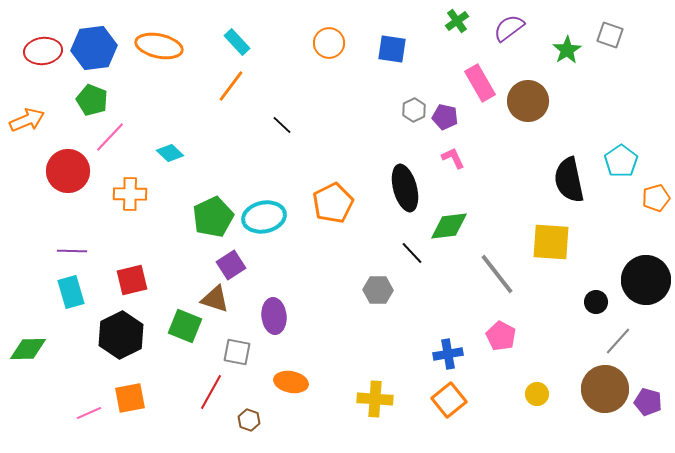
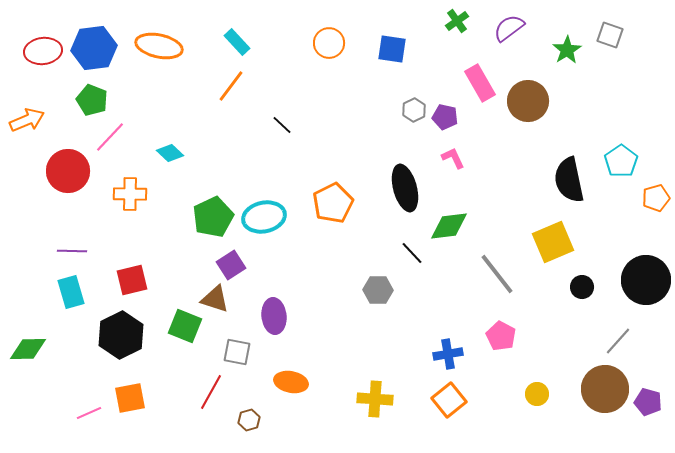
yellow square at (551, 242): moved 2 px right; rotated 27 degrees counterclockwise
black circle at (596, 302): moved 14 px left, 15 px up
brown hexagon at (249, 420): rotated 25 degrees clockwise
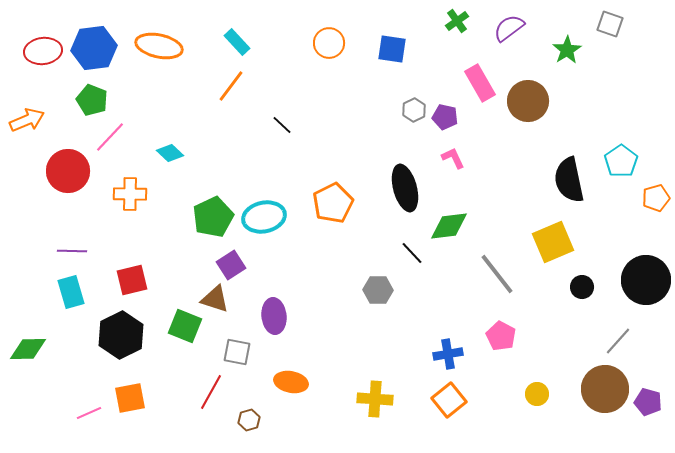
gray square at (610, 35): moved 11 px up
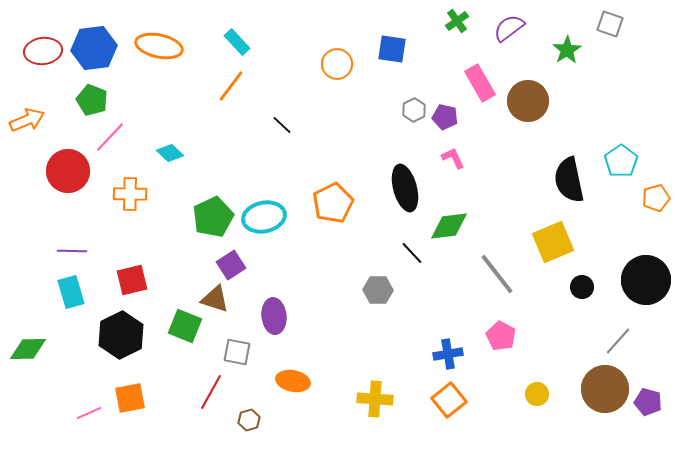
orange circle at (329, 43): moved 8 px right, 21 px down
orange ellipse at (291, 382): moved 2 px right, 1 px up
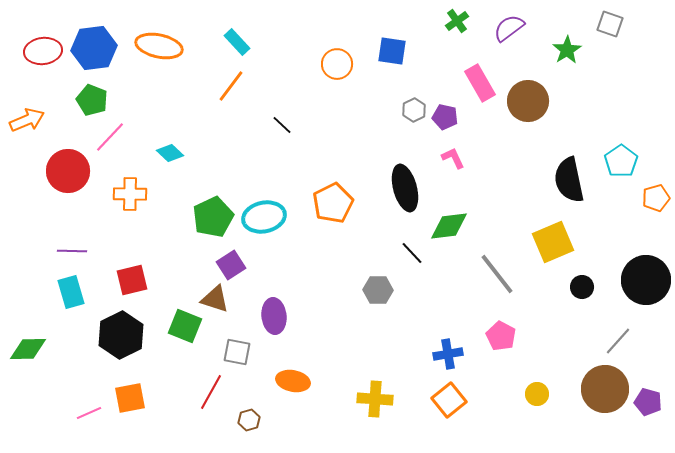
blue square at (392, 49): moved 2 px down
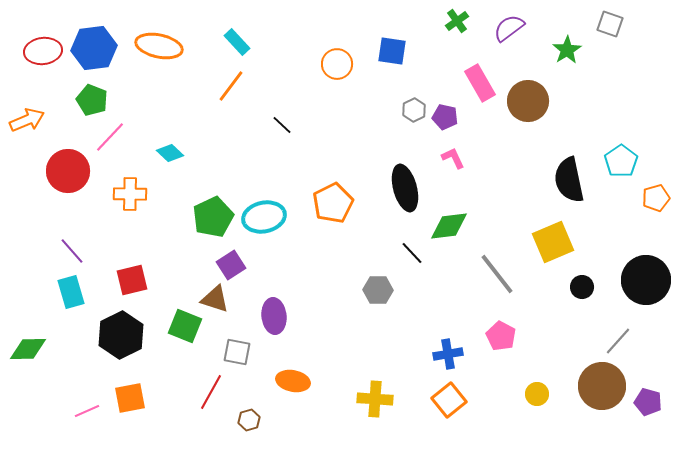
purple line at (72, 251): rotated 48 degrees clockwise
brown circle at (605, 389): moved 3 px left, 3 px up
pink line at (89, 413): moved 2 px left, 2 px up
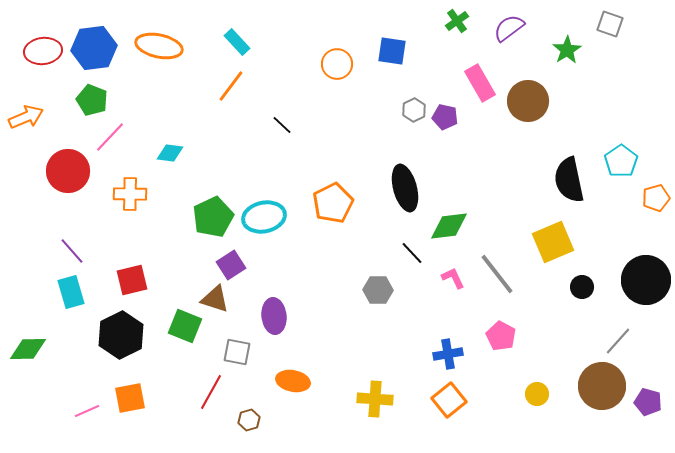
orange arrow at (27, 120): moved 1 px left, 3 px up
cyan diamond at (170, 153): rotated 36 degrees counterclockwise
pink L-shape at (453, 158): moved 120 px down
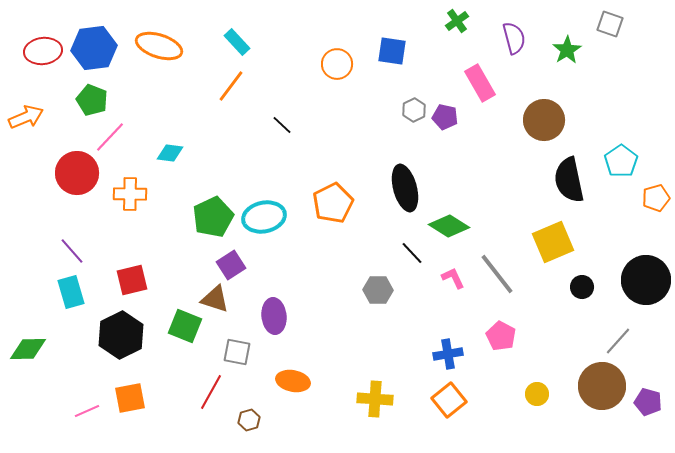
purple semicircle at (509, 28): moved 5 px right, 10 px down; rotated 112 degrees clockwise
orange ellipse at (159, 46): rotated 6 degrees clockwise
brown circle at (528, 101): moved 16 px right, 19 px down
red circle at (68, 171): moved 9 px right, 2 px down
green diamond at (449, 226): rotated 39 degrees clockwise
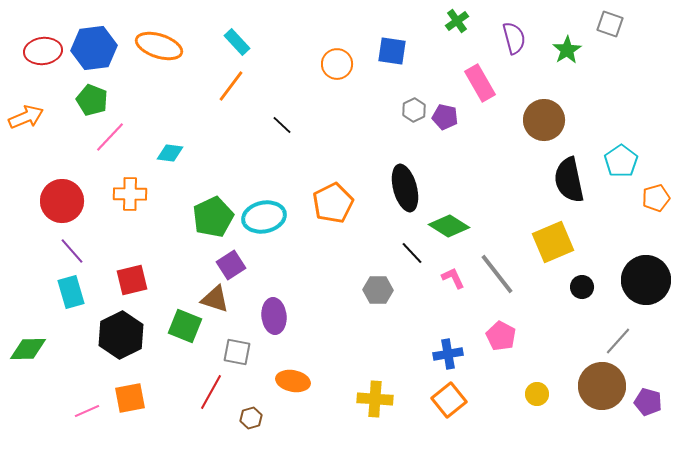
red circle at (77, 173): moved 15 px left, 28 px down
brown hexagon at (249, 420): moved 2 px right, 2 px up
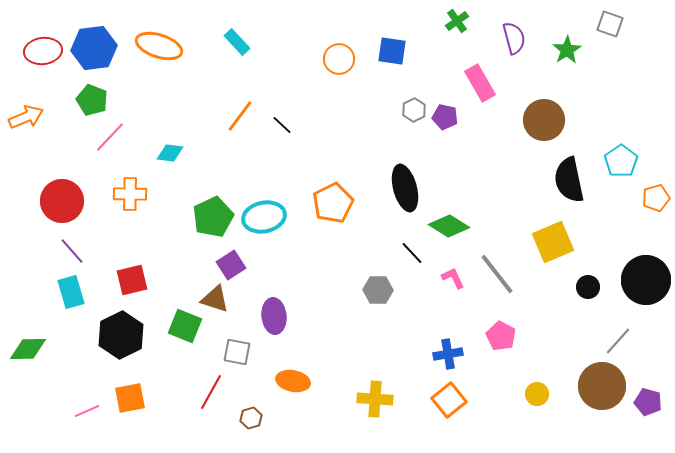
orange circle at (337, 64): moved 2 px right, 5 px up
orange line at (231, 86): moved 9 px right, 30 px down
black circle at (582, 287): moved 6 px right
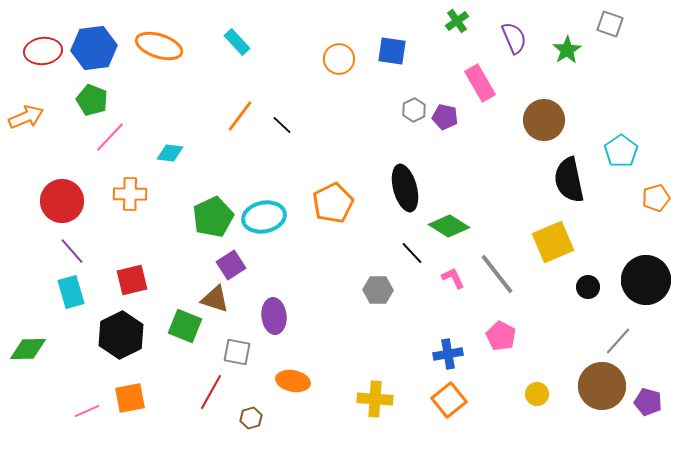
purple semicircle at (514, 38): rotated 8 degrees counterclockwise
cyan pentagon at (621, 161): moved 10 px up
